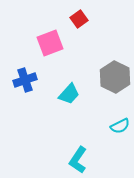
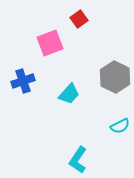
blue cross: moved 2 px left, 1 px down
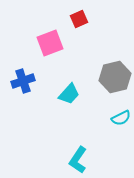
red square: rotated 12 degrees clockwise
gray hexagon: rotated 20 degrees clockwise
cyan semicircle: moved 1 px right, 8 px up
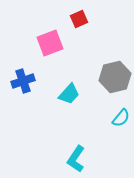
cyan semicircle: rotated 24 degrees counterclockwise
cyan L-shape: moved 2 px left, 1 px up
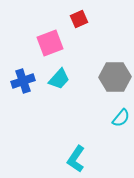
gray hexagon: rotated 12 degrees clockwise
cyan trapezoid: moved 10 px left, 15 px up
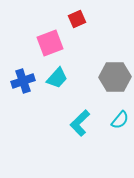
red square: moved 2 px left
cyan trapezoid: moved 2 px left, 1 px up
cyan semicircle: moved 1 px left, 2 px down
cyan L-shape: moved 4 px right, 36 px up; rotated 12 degrees clockwise
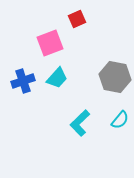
gray hexagon: rotated 12 degrees clockwise
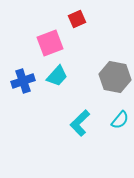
cyan trapezoid: moved 2 px up
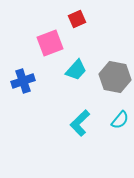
cyan trapezoid: moved 19 px right, 6 px up
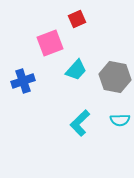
cyan semicircle: rotated 48 degrees clockwise
